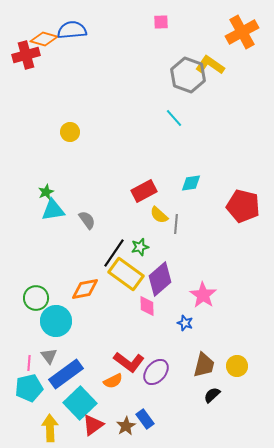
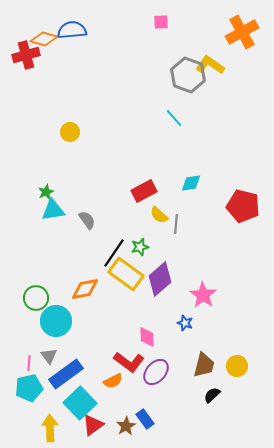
pink diamond at (147, 306): moved 31 px down
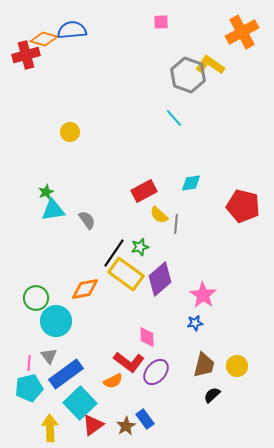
blue star at (185, 323): moved 10 px right; rotated 28 degrees counterclockwise
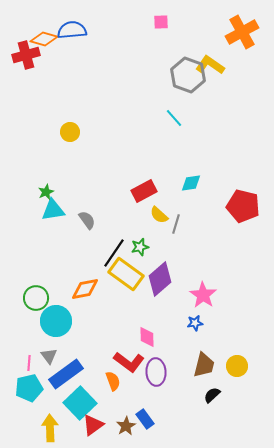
gray line at (176, 224): rotated 12 degrees clockwise
purple ellipse at (156, 372): rotated 44 degrees counterclockwise
orange semicircle at (113, 381): rotated 84 degrees counterclockwise
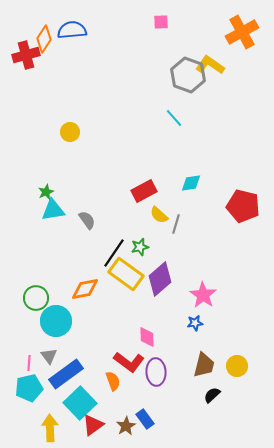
orange diamond at (44, 39): rotated 72 degrees counterclockwise
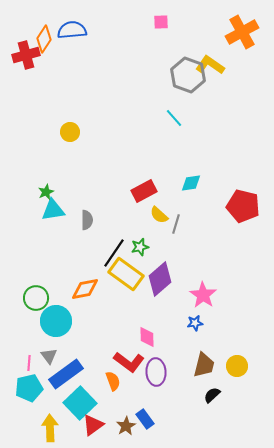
gray semicircle at (87, 220): rotated 36 degrees clockwise
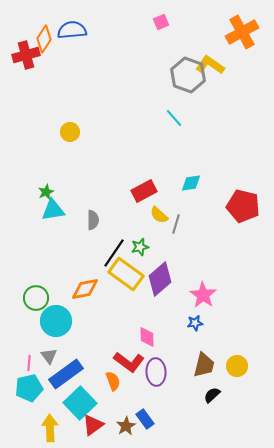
pink square at (161, 22): rotated 21 degrees counterclockwise
gray semicircle at (87, 220): moved 6 px right
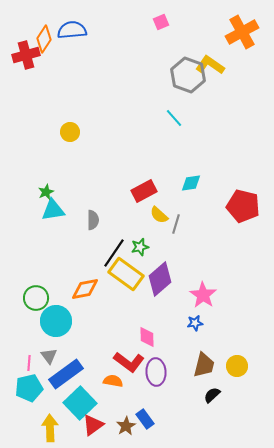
orange semicircle at (113, 381): rotated 60 degrees counterclockwise
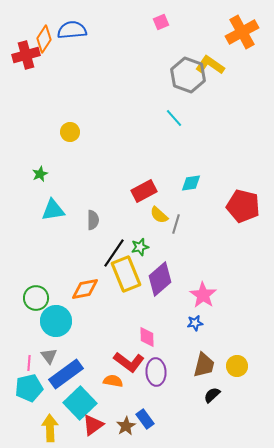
green star at (46, 192): moved 6 px left, 18 px up
yellow rectangle at (126, 274): rotated 32 degrees clockwise
